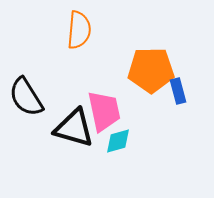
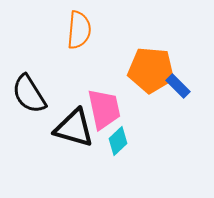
orange pentagon: rotated 6 degrees clockwise
blue rectangle: moved 5 px up; rotated 30 degrees counterclockwise
black semicircle: moved 3 px right, 3 px up
pink trapezoid: moved 2 px up
cyan diamond: rotated 28 degrees counterclockwise
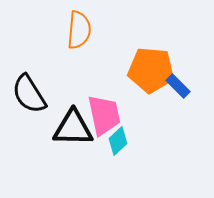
pink trapezoid: moved 6 px down
black triangle: moved 1 px left; rotated 15 degrees counterclockwise
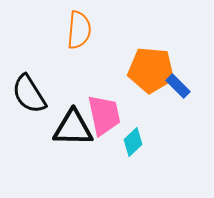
cyan diamond: moved 15 px right, 1 px down
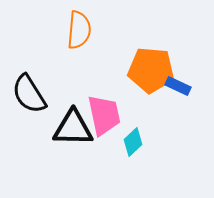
blue rectangle: rotated 20 degrees counterclockwise
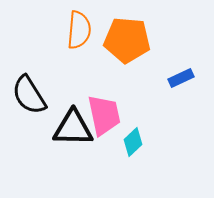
orange pentagon: moved 24 px left, 30 px up
blue rectangle: moved 3 px right, 8 px up; rotated 50 degrees counterclockwise
black semicircle: moved 1 px down
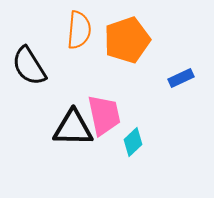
orange pentagon: rotated 24 degrees counterclockwise
black semicircle: moved 29 px up
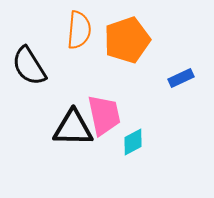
cyan diamond: rotated 16 degrees clockwise
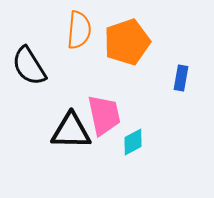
orange pentagon: moved 2 px down
blue rectangle: rotated 55 degrees counterclockwise
black triangle: moved 2 px left, 3 px down
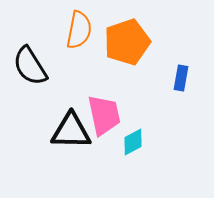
orange semicircle: rotated 6 degrees clockwise
black semicircle: moved 1 px right
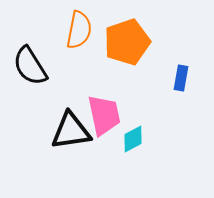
black triangle: rotated 9 degrees counterclockwise
cyan diamond: moved 3 px up
